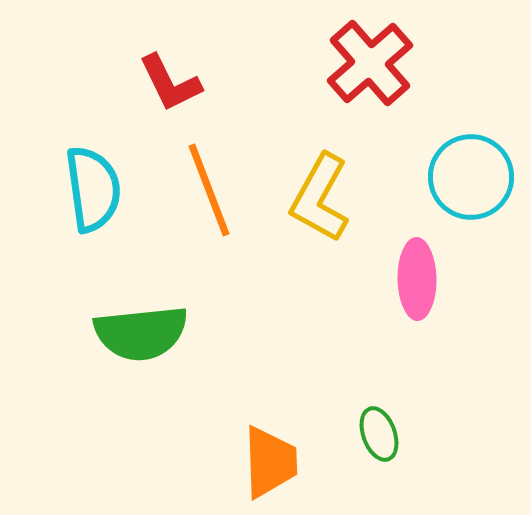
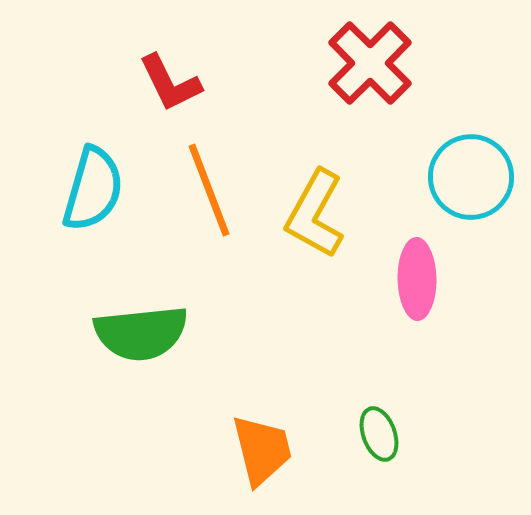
red cross: rotated 4 degrees counterclockwise
cyan semicircle: rotated 24 degrees clockwise
yellow L-shape: moved 5 px left, 16 px down
orange trapezoid: moved 8 px left, 12 px up; rotated 12 degrees counterclockwise
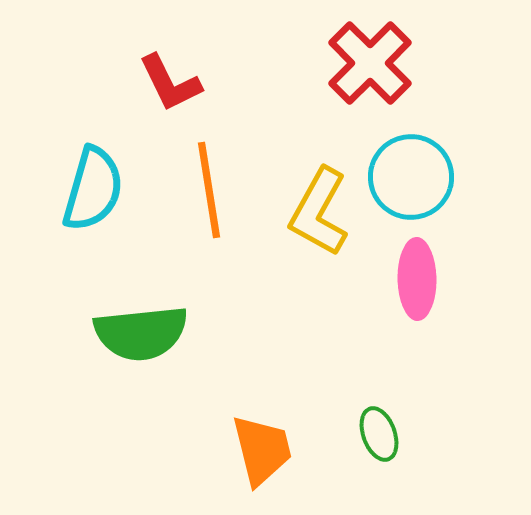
cyan circle: moved 60 px left
orange line: rotated 12 degrees clockwise
yellow L-shape: moved 4 px right, 2 px up
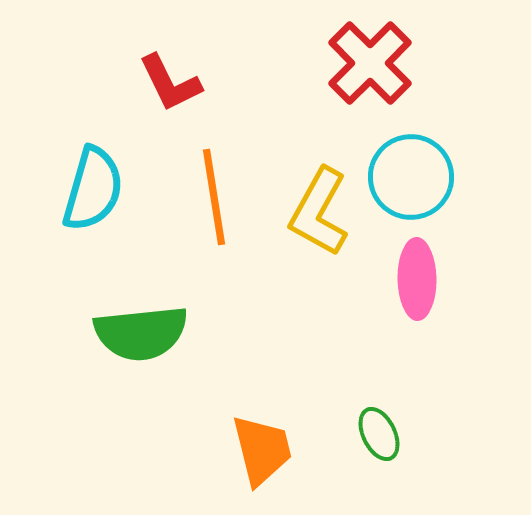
orange line: moved 5 px right, 7 px down
green ellipse: rotated 6 degrees counterclockwise
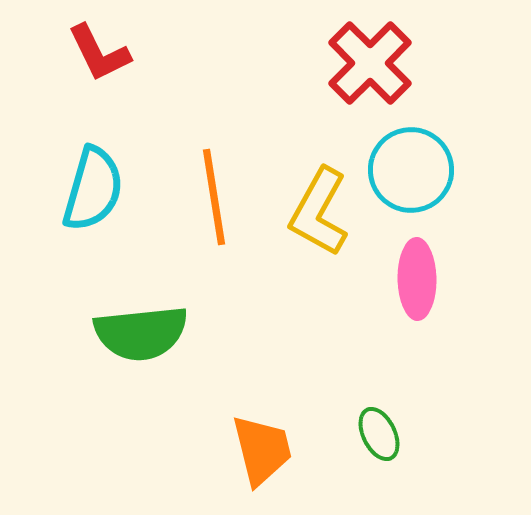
red L-shape: moved 71 px left, 30 px up
cyan circle: moved 7 px up
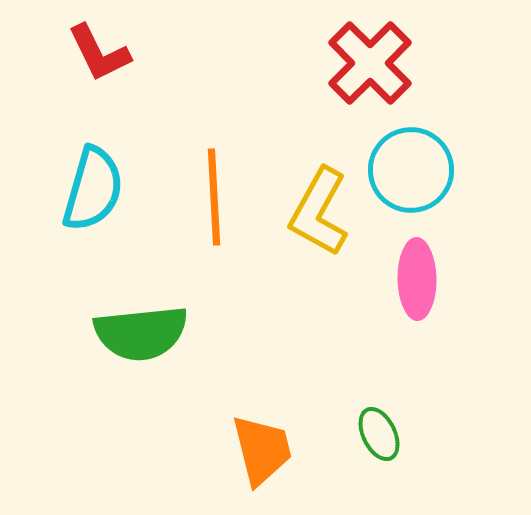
orange line: rotated 6 degrees clockwise
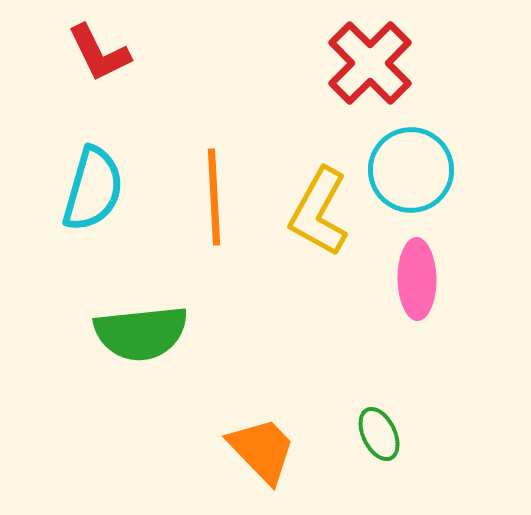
orange trapezoid: rotated 30 degrees counterclockwise
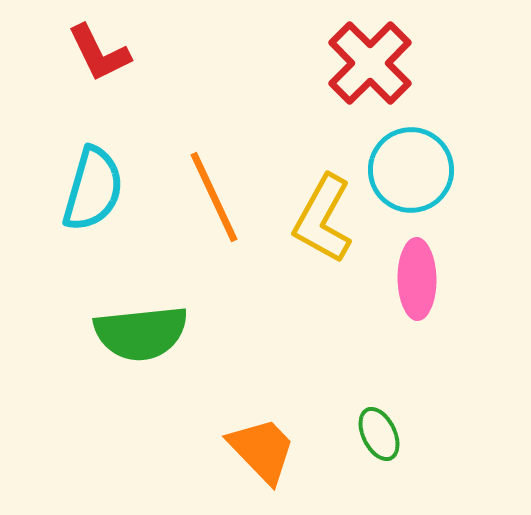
orange line: rotated 22 degrees counterclockwise
yellow L-shape: moved 4 px right, 7 px down
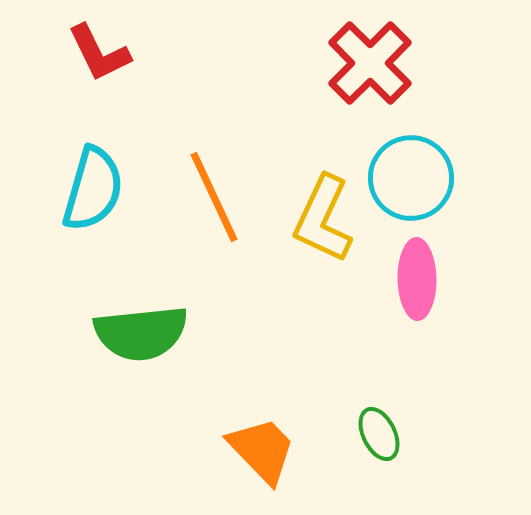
cyan circle: moved 8 px down
yellow L-shape: rotated 4 degrees counterclockwise
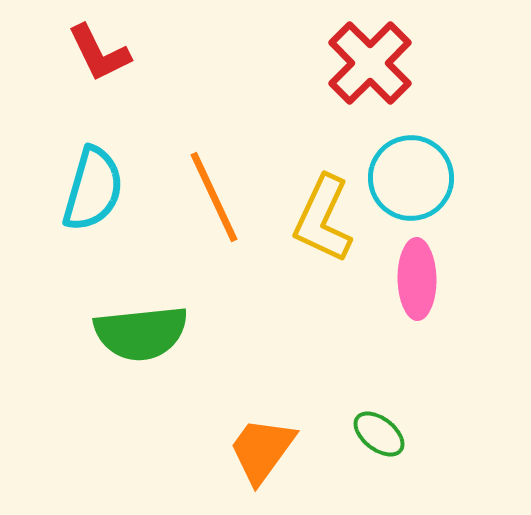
green ellipse: rotated 26 degrees counterclockwise
orange trapezoid: rotated 100 degrees counterclockwise
